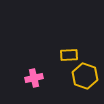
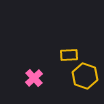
pink cross: rotated 30 degrees counterclockwise
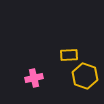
pink cross: rotated 30 degrees clockwise
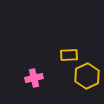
yellow hexagon: moved 2 px right; rotated 15 degrees clockwise
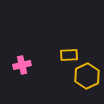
pink cross: moved 12 px left, 13 px up
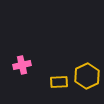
yellow rectangle: moved 10 px left, 27 px down
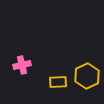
yellow rectangle: moved 1 px left
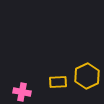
pink cross: moved 27 px down; rotated 24 degrees clockwise
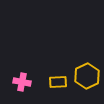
pink cross: moved 10 px up
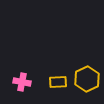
yellow hexagon: moved 3 px down
